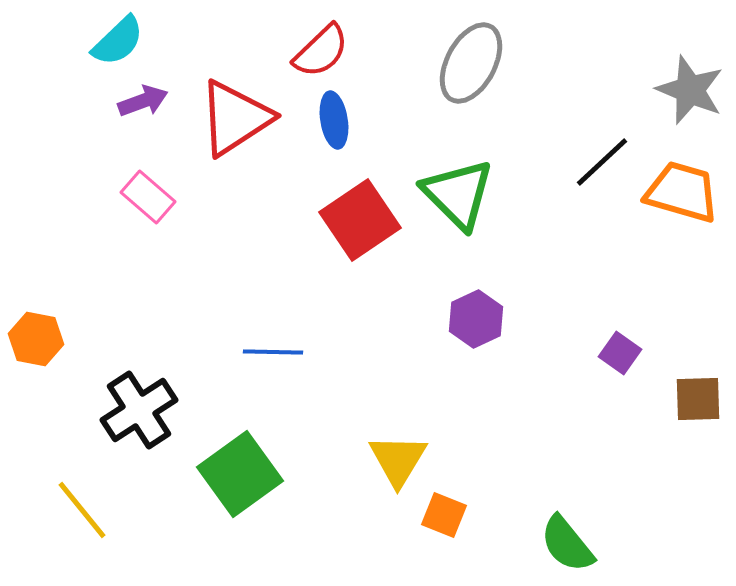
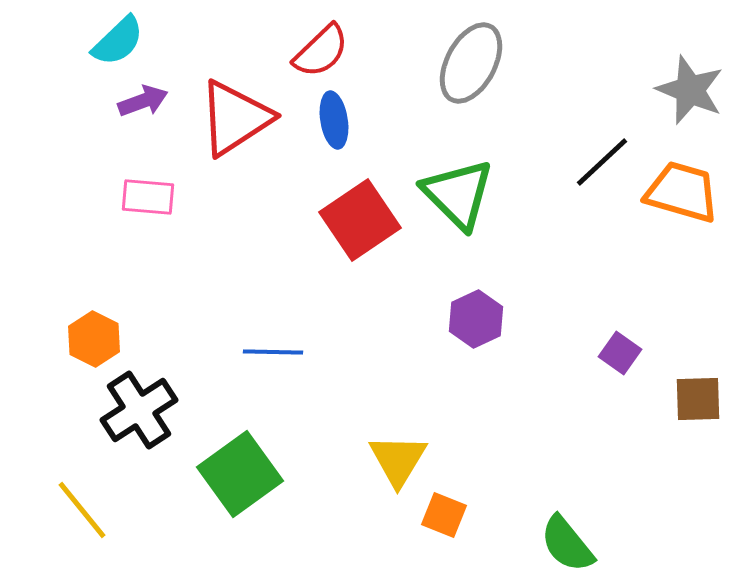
pink rectangle: rotated 36 degrees counterclockwise
orange hexagon: moved 58 px right; rotated 16 degrees clockwise
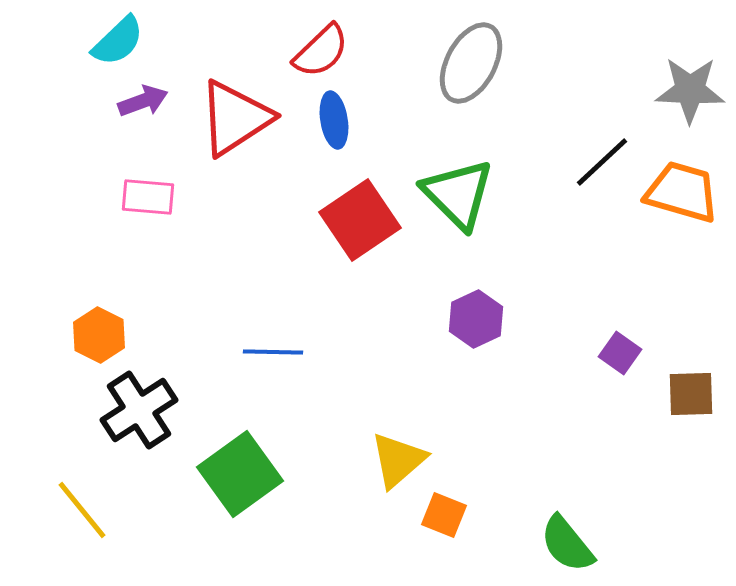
gray star: rotated 20 degrees counterclockwise
orange hexagon: moved 5 px right, 4 px up
brown square: moved 7 px left, 5 px up
yellow triangle: rotated 18 degrees clockwise
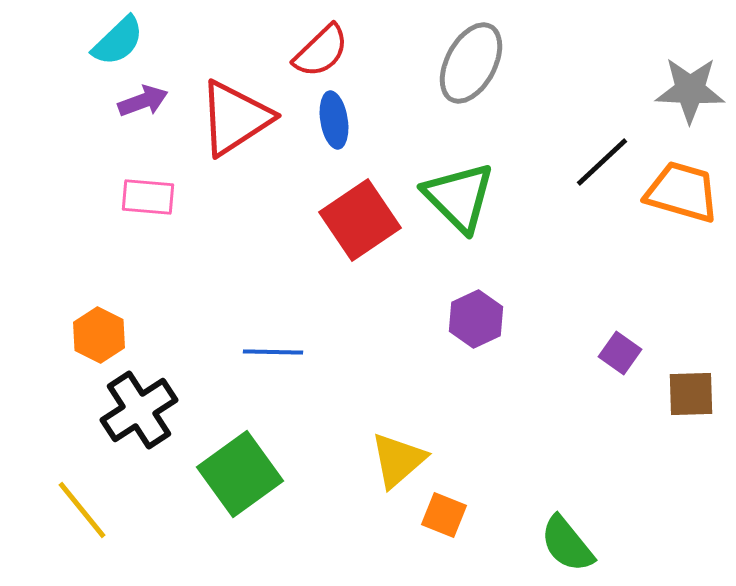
green triangle: moved 1 px right, 3 px down
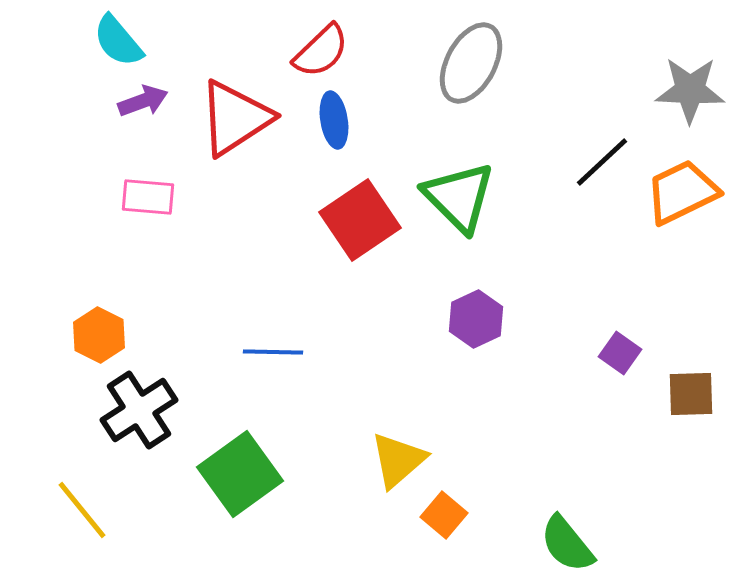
cyan semicircle: rotated 94 degrees clockwise
orange trapezoid: rotated 42 degrees counterclockwise
orange square: rotated 18 degrees clockwise
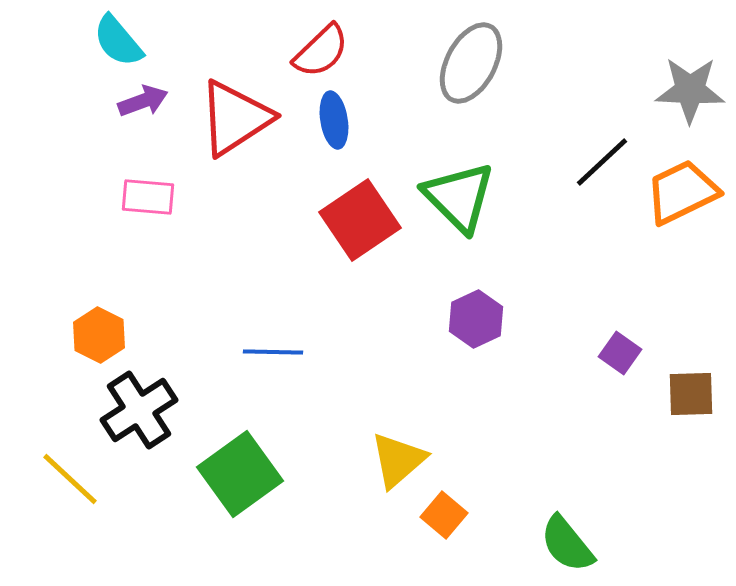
yellow line: moved 12 px left, 31 px up; rotated 8 degrees counterclockwise
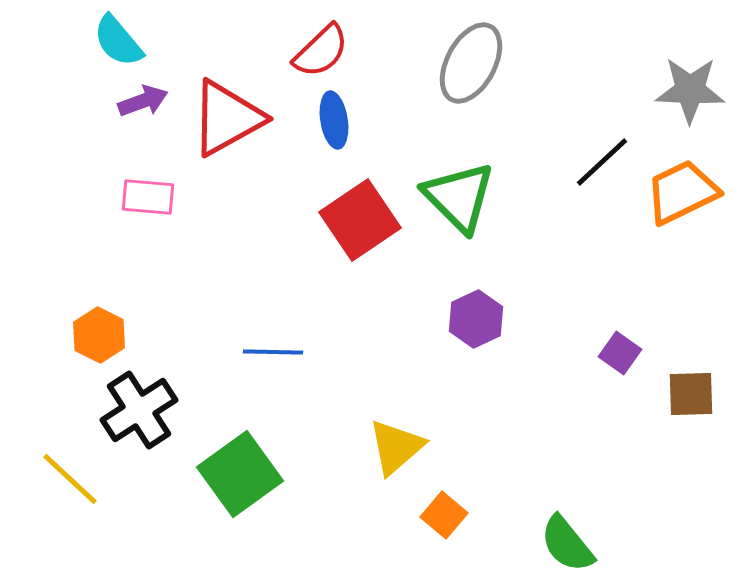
red triangle: moved 8 px left; rotated 4 degrees clockwise
yellow triangle: moved 2 px left, 13 px up
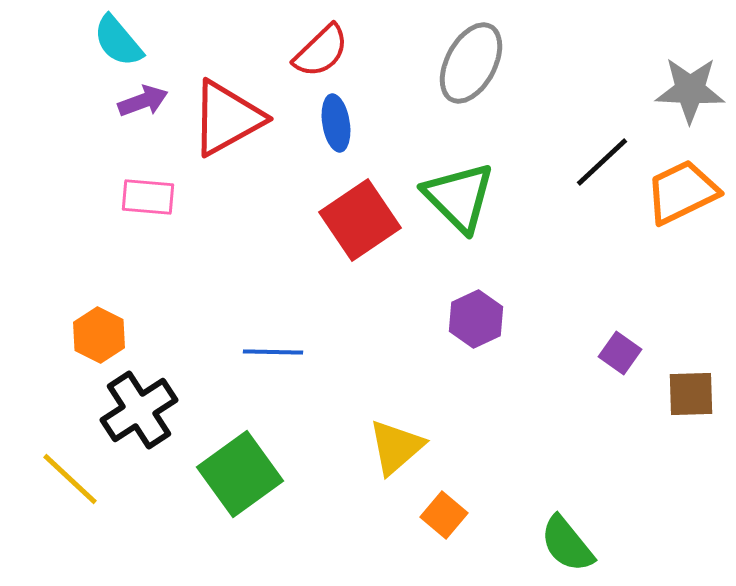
blue ellipse: moved 2 px right, 3 px down
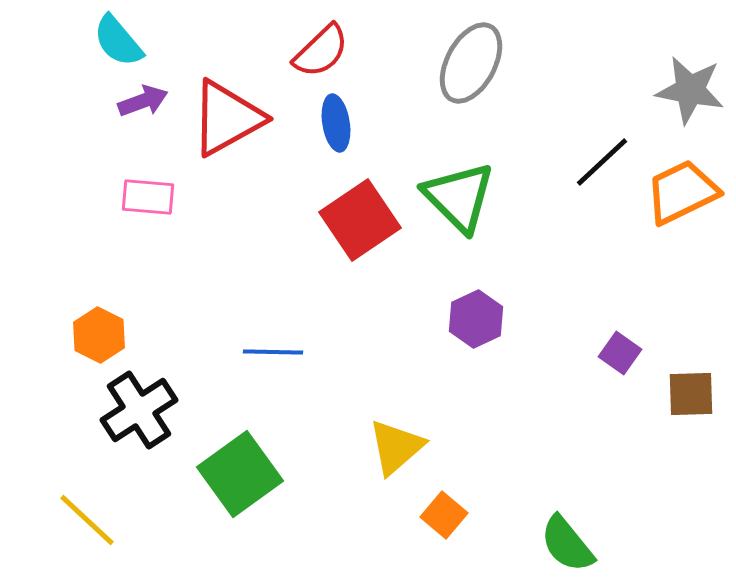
gray star: rotated 8 degrees clockwise
yellow line: moved 17 px right, 41 px down
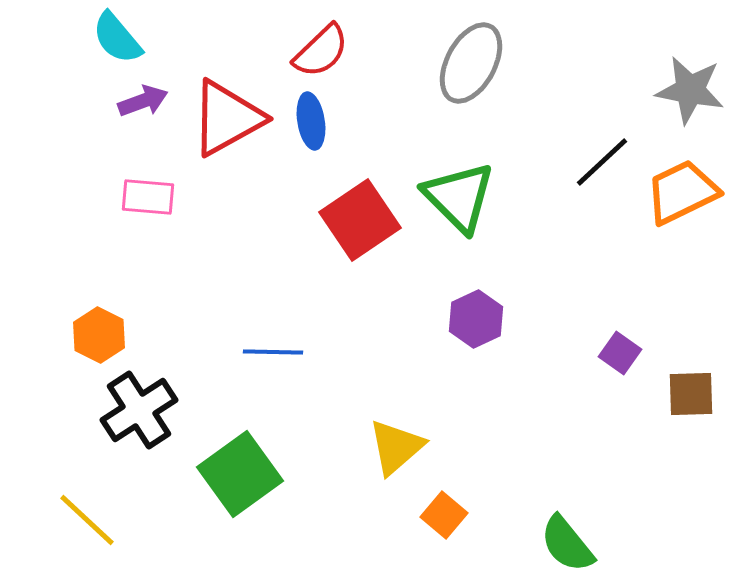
cyan semicircle: moved 1 px left, 3 px up
blue ellipse: moved 25 px left, 2 px up
